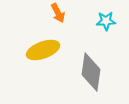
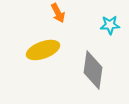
cyan star: moved 4 px right, 4 px down
gray diamond: moved 2 px right, 2 px up
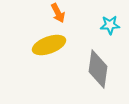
yellow ellipse: moved 6 px right, 5 px up
gray diamond: moved 5 px right, 1 px up
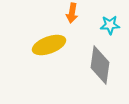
orange arrow: moved 14 px right; rotated 36 degrees clockwise
gray diamond: moved 2 px right, 4 px up
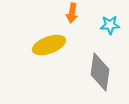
gray diamond: moved 7 px down
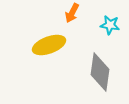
orange arrow: rotated 18 degrees clockwise
cyan star: rotated 12 degrees clockwise
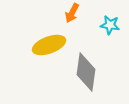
gray diamond: moved 14 px left
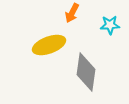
cyan star: rotated 12 degrees counterclockwise
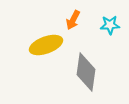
orange arrow: moved 1 px right, 7 px down
yellow ellipse: moved 3 px left
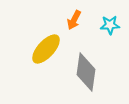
orange arrow: moved 1 px right
yellow ellipse: moved 4 px down; rotated 28 degrees counterclockwise
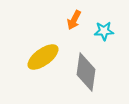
cyan star: moved 6 px left, 6 px down
yellow ellipse: moved 3 px left, 8 px down; rotated 12 degrees clockwise
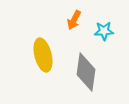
yellow ellipse: moved 2 px up; rotated 68 degrees counterclockwise
